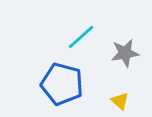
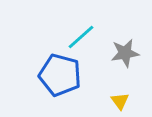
blue pentagon: moved 2 px left, 9 px up
yellow triangle: rotated 12 degrees clockwise
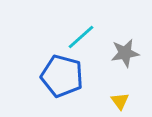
blue pentagon: moved 2 px right, 1 px down
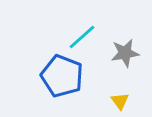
cyan line: moved 1 px right
blue pentagon: rotated 6 degrees clockwise
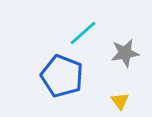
cyan line: moved 1 px right, 4 px up
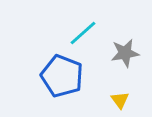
yellow triangle: moved 1 px up
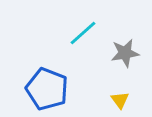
blue pentagon: moved 15 px left, 13 px down
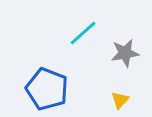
yellow triangle: rotated 18 degrees clockwise
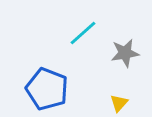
yellow triangle: moved 1 px left, 3 px down
